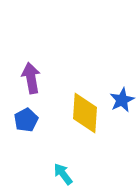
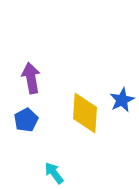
cyan arrow: moved 9 px left, 1 px up
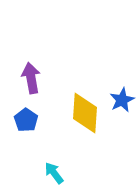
blue pentagon: rotated 10 degrees counterclockwise
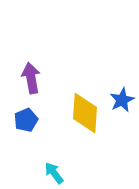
blue pentagon: rotated 15 degrees clockwise
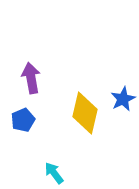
blue star: moved 1 px right, 1 px up
yellow diamond: rotated 9 degrees clockwise
blue pentagon: moved 3 px left
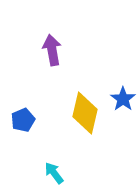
purple arrow: moved 21 px right, 28 px up
blue star: rotated 10 degrees counterclockwise
